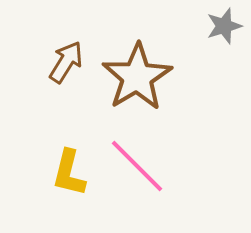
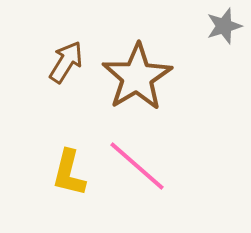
pink line: rotated 4 degrees counterclockwise
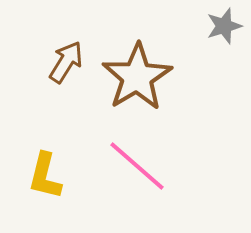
yellow L-shape: moved 24 px left, 3 px down
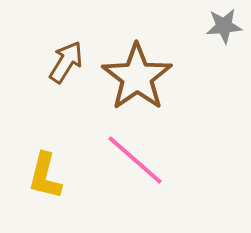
gray star: rotated 12 degrees clockwise
brown star: rotated 4 degrees counterclockwise
pink line: moved 2 px left, 6 px up
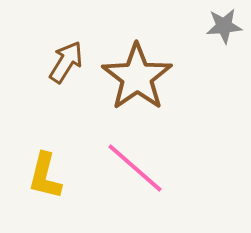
pink line: moved 8 px down
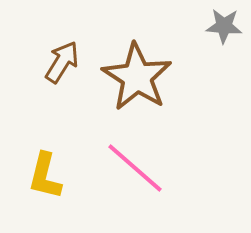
gray star: rotated 9 degrees clockwise
brown arrow: moved 4 px left
brown star: rotated 4 degrees counterclockwise
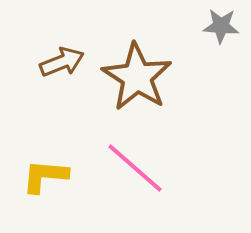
gray star: moved 3 px left
brown arrow: rotated 36 degrees clockwise
yellow L-shape: rotated 81 degrees clockwise
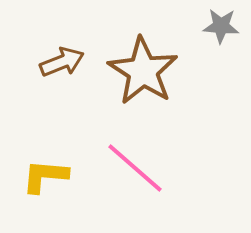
brown star: moved 6 px right, 6 px up
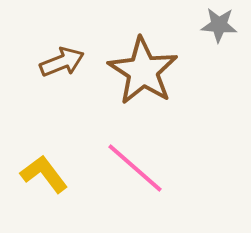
gray star: moved 2 px left, 1 px up
yellow L-shape: moved 1 px left, 2 px up; rotated 48 degrees clockwise
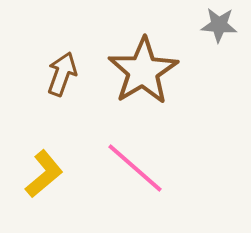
brown arrow: moved 12 px down; rotated 48 degrees counterclockwise
brown star: rotated 8 degrees clockwise
yellow L-shape: rotated 87 degrees clockwise
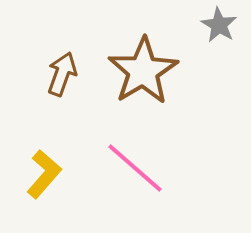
gray star: rotated 27 degrees clockwise
yellow L-shape: rotated 9 degrees counterclockwise
